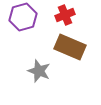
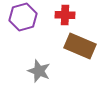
red cross: rotated 24 degrees clockwise
brown rectangle: moved 10 px right, 1 px up
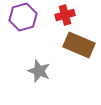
red cross: rotated 18 degrees counterclockwise
brown rectangle: moved 1 px left, 1 px up
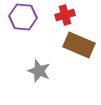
purple hexagon: rotated 20 degrees clockwise
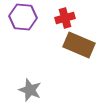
red cross: moved 3 px down
gray star: moved 9 px left, 19 px down
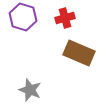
purple hexagon: rotated 12 degrees clockwise
brown rectangle: moved 8 px down
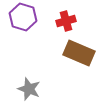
red cross: moved 1 px right, 3 px down
gray star: moved 1 px left, 1 px up
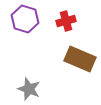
purple hexagon: moved 2 px right, 2 px down
brown rectangle: moved 1 px right, 6 px down
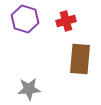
brown rectangle: rotated 72 degrees clockwise
gray star: rotated 25 degrees counterclockwise
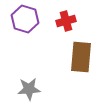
brown rectangle: moved 1 px right, 2 px up
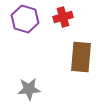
red cross: moved 3 px left, 4 px up
